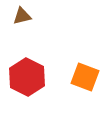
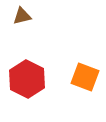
red hexagon: moved 2 px down
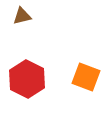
orange square: moved 1 px right
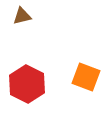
red hexagon: moved 5 px down
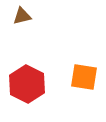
orange square: moved 2 px left; rotated 12 degrees counterclockwise
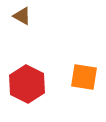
brown triangle: rotated 42 degrees clockwise
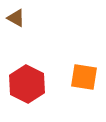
brown triangle: moved 6 px left, 2 px down
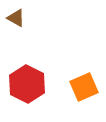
orange square: moved 10 px down; rotated 32 degrees counterclockwise
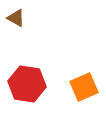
red hexagon: rotated 18 degrees counterclockwise
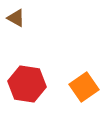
orange square: rotated 12 degrees counterclockwise
